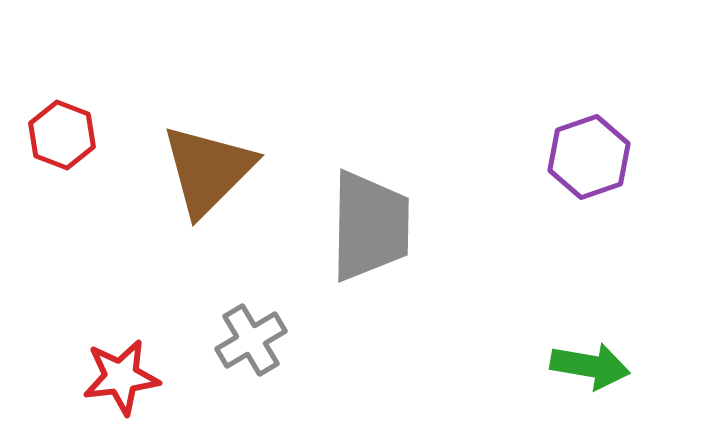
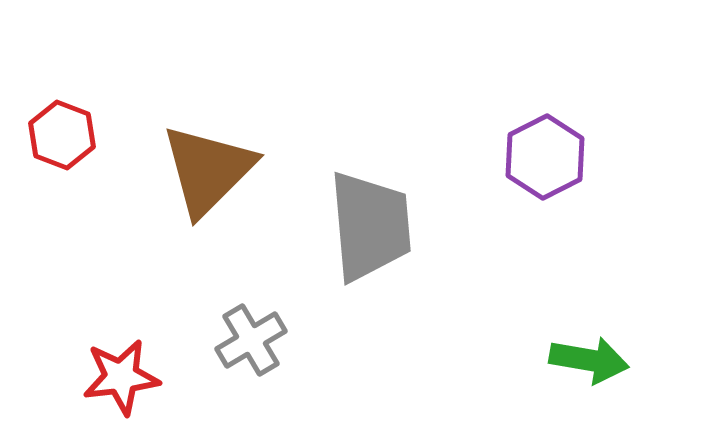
purple hexagon: moved 44 px left; rotated 8 degrees counterclockwise
gray trapezoid: rotated 6 degrees counterclockwise
green arrow: moved 1 px left, 6 px up
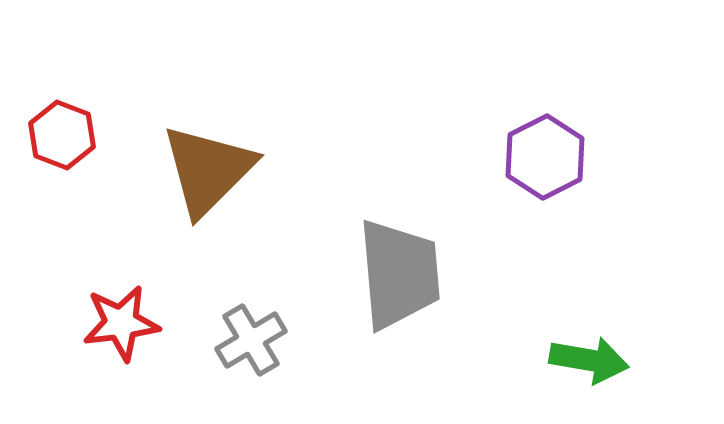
gray trapezoid: moved 29 px right, 48 px down
red star: moved 54 px up
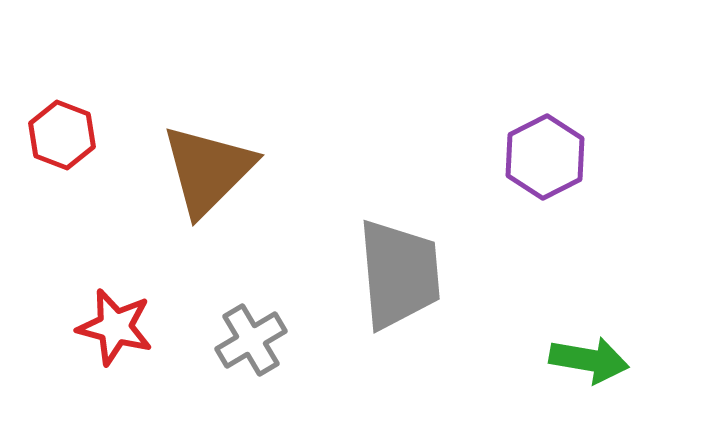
red star: moved 6 px left, 4 px down; rotated 22 degrees clockwise
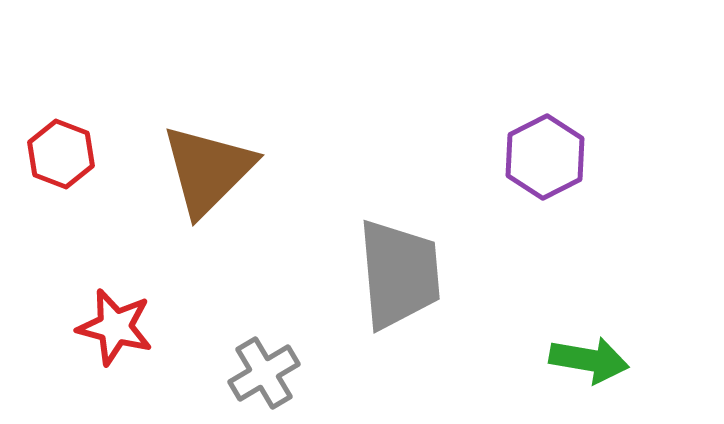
red hexagon: moved 1 px left, 19 px down
gray cross: moved 13 px right, 33 px down
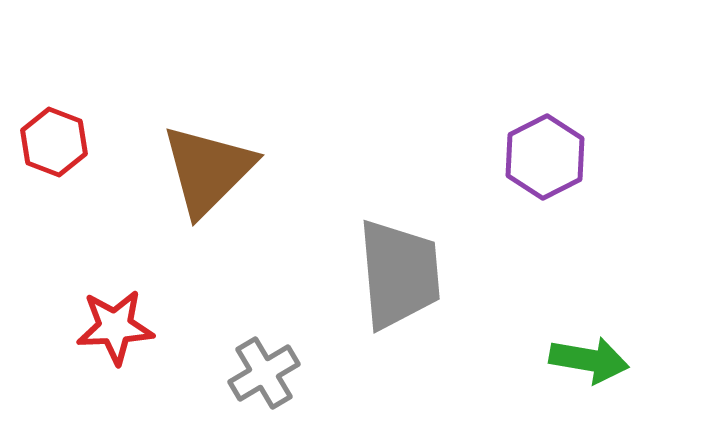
red hexagon: moved 7 px left, 12 px up
red star: rotated 18 degrees counterclockwise
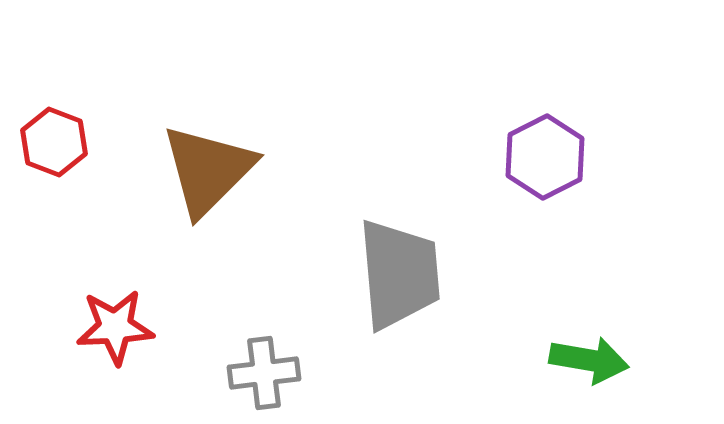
gray cross: rotated 24 degrees clockwise
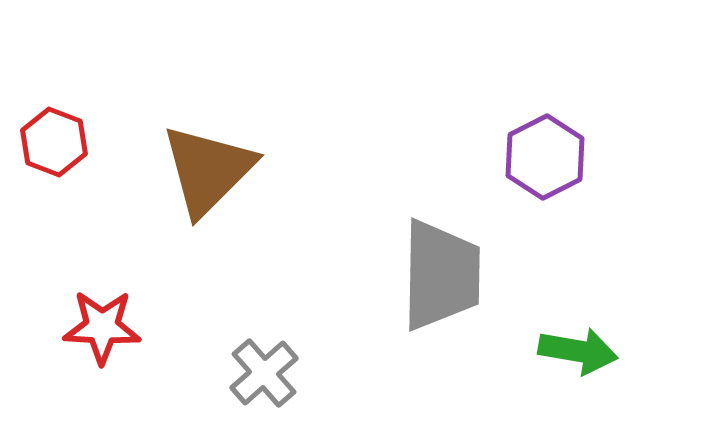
gray trapezoid: moved 42 px right, 1 px down; rotated 6 degrees clockwise
red star: moved 13 px left; rotated 6 degrees clockwise
green arrow: moved 11 px left, 9 px up
gray cross: rotated 34 degrees counterclockwise
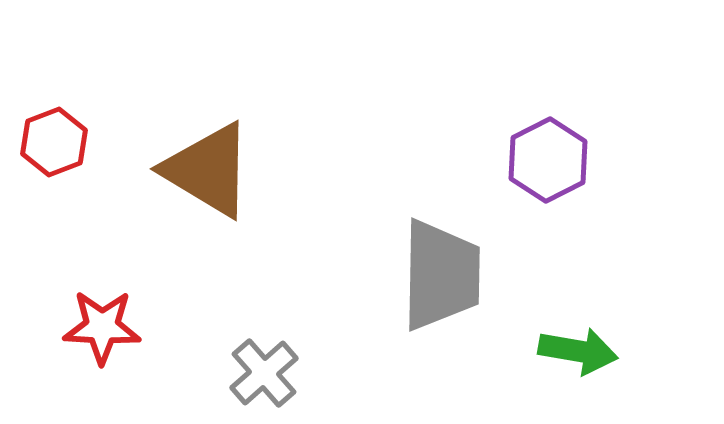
red hexagon: rotated 18 degrees clockwise
purple hexagon: moved 3 px right, 3 px down
brown triangle: rotated 44 degrees counterclockwise
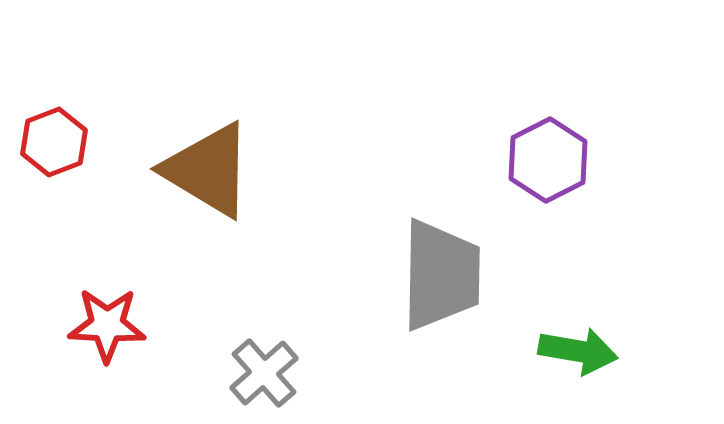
red star: moved 5 px right, 2 px up
